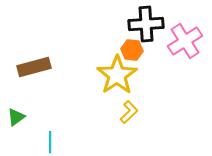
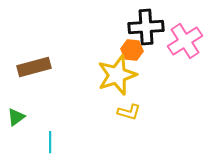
black cross: moved 3 px down
yellow star: rotated 15 degrees clockwise
yellow L-shape: rotated 60 degrees clockwise
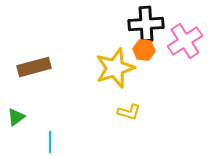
black cross: moved 3 px up
orange hexagon: moved 12 px right
yellow star: moved 2 px left, 7 px up
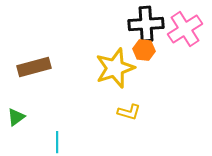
pink cross: moved 12 px up
cyan line: moved 7 px right
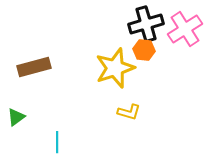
black cross: rotated 12 degrees counterclockwise
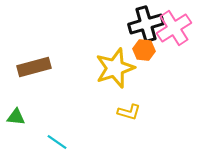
pink cross: moved 11 px left, 1 px up
green triangle: rotated 42 degrees clockwise
cyan line: rotated 55 degrees counterclockwise
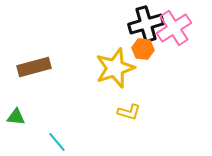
orange hexagon: moved 1 px left, 1 px up
cyan line: rotated 15 degrees clockwise
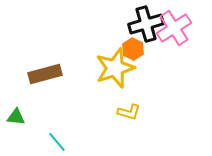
orange hexagon: moved 10 px left; rotated 20 degrees clockwise
brown rectangle: moved 11 px right, 7 px down
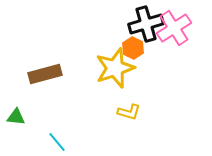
orange hexagon: moved 1 px up
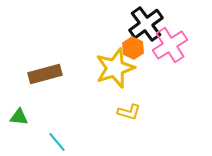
black cross: rotated 20 degrees counterclockwise
pink cross: moved 4 px left, 17 px down
green triangle: moved 3 px right
